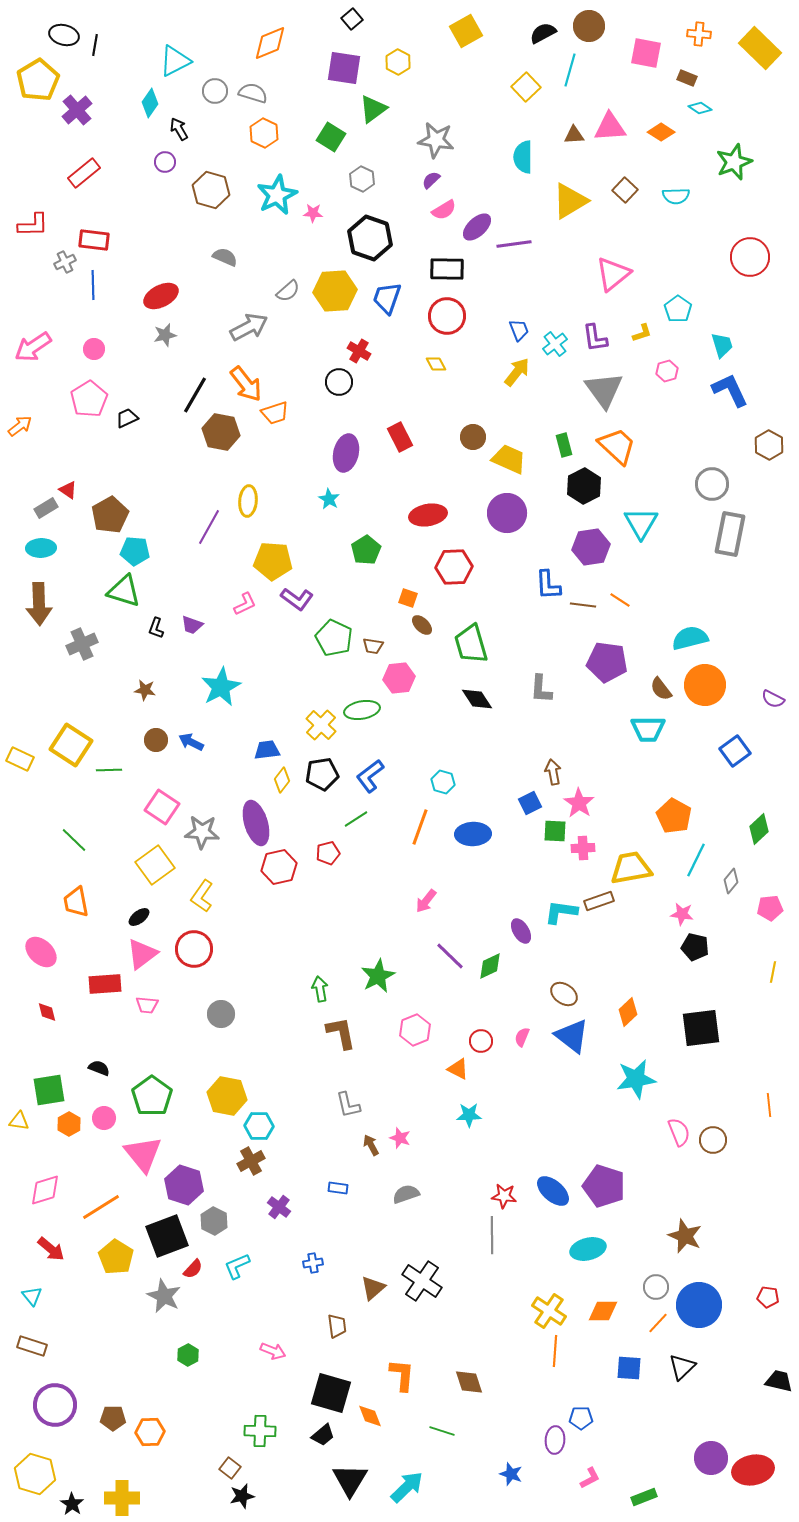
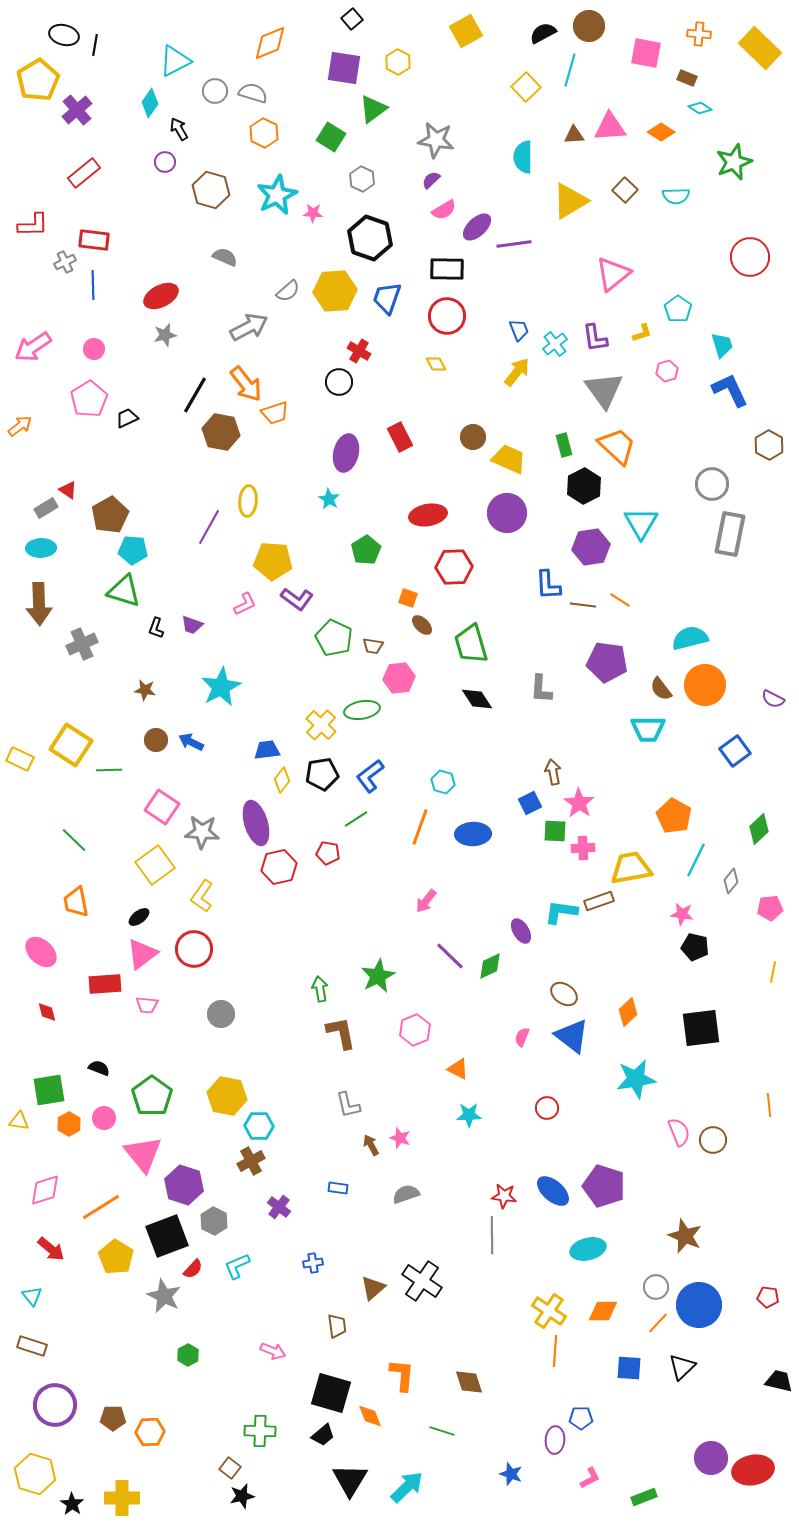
cyan pentagon at (135, 551): moved 2 px left, 1 px up
red pentagon at (328, 853): rotated 25 degrees clockwise
red circle at (481, 1041): moved 66 px right, 67 px down
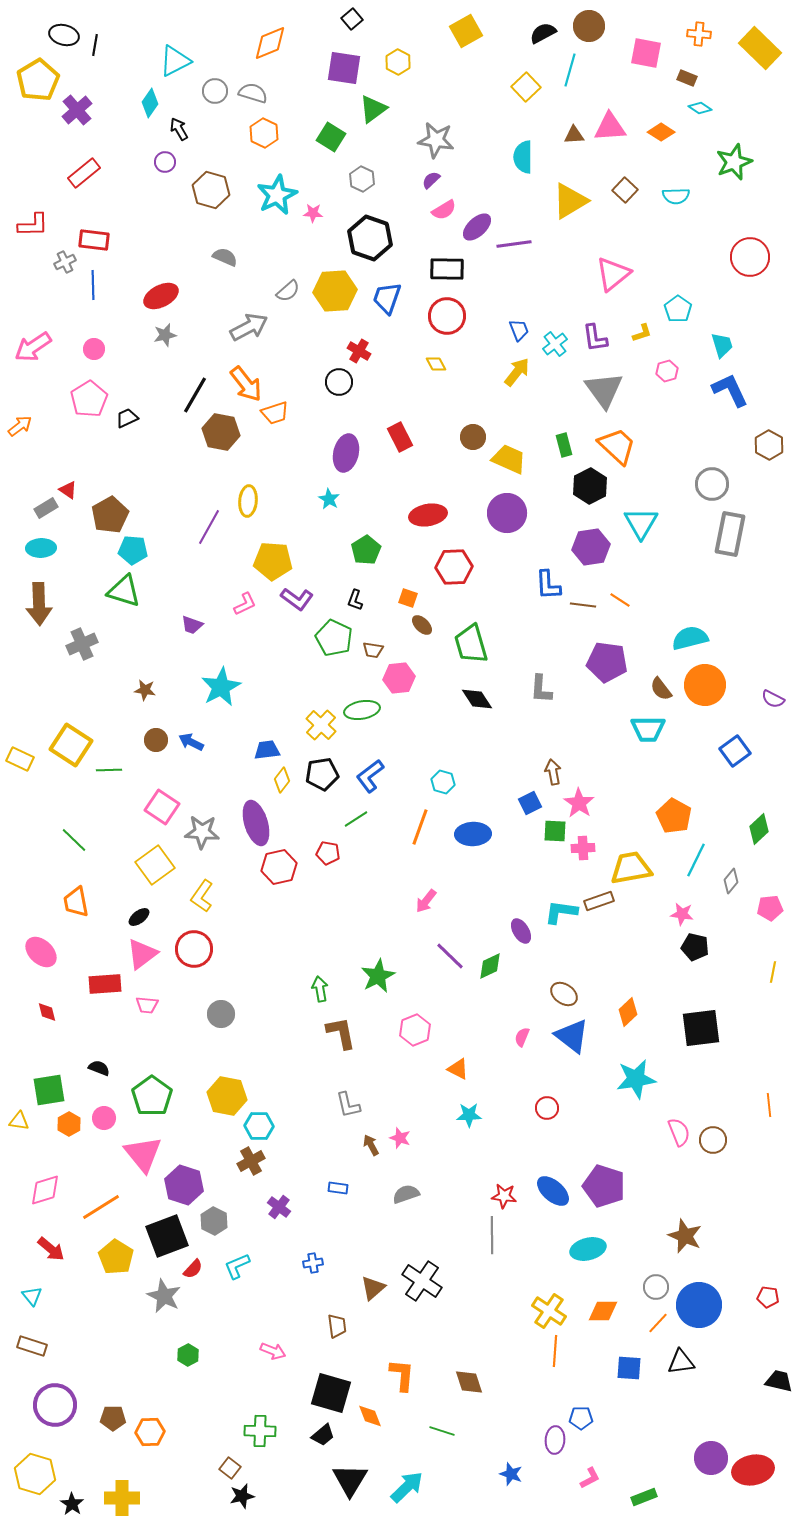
black hexagon at (584, 486): moved 6 px right
black L-shape at (156, 628): moved 199 px right, 28 px up
brown trapezoid at (373, 646): moved 4 px down
black triangle at (682, 1367): moved 1 px left, 5 px up; rotated 36 degrees clockwise
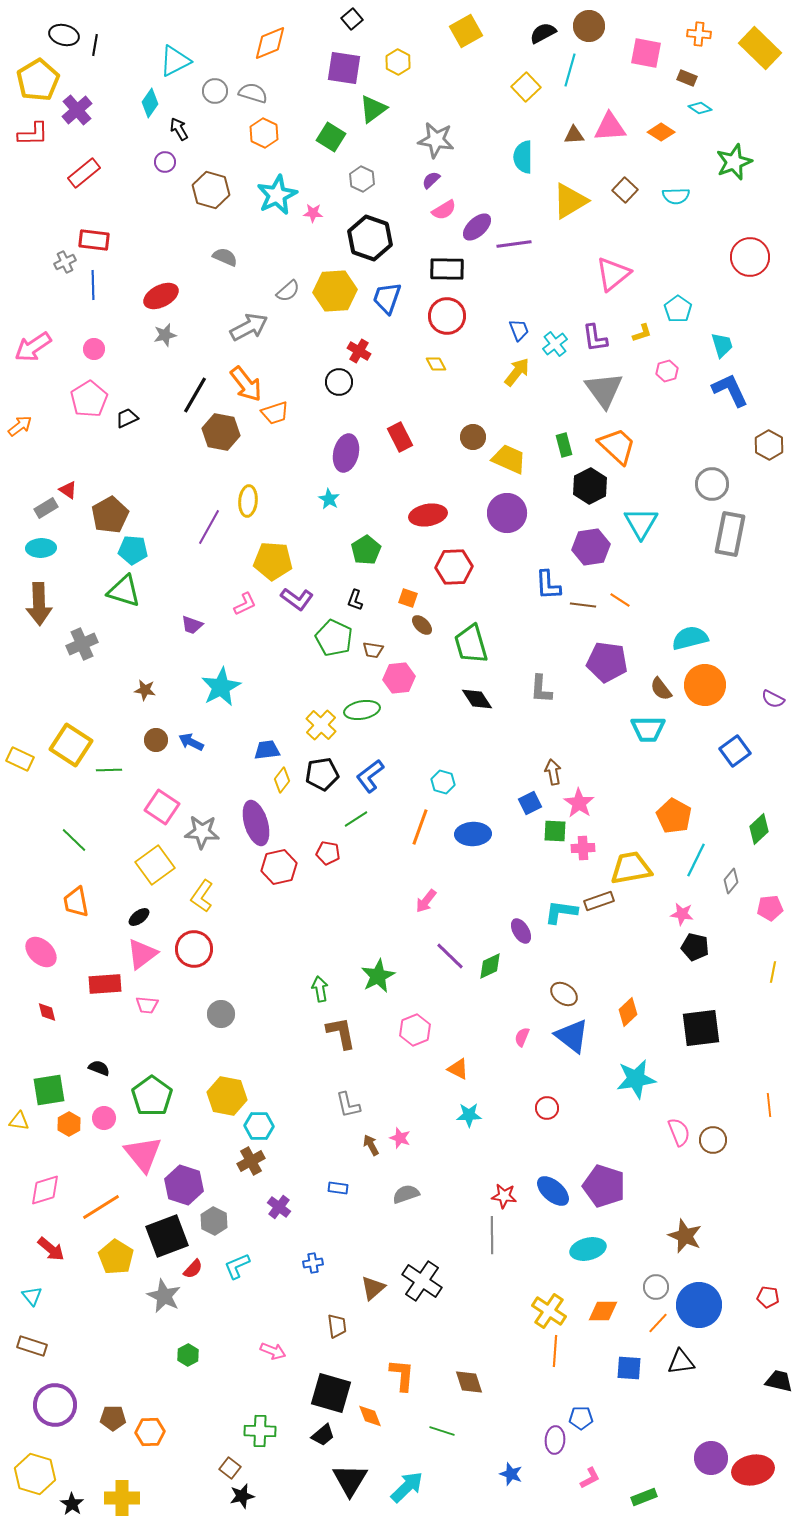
red L-shape at (33, 225): moved 91 px up
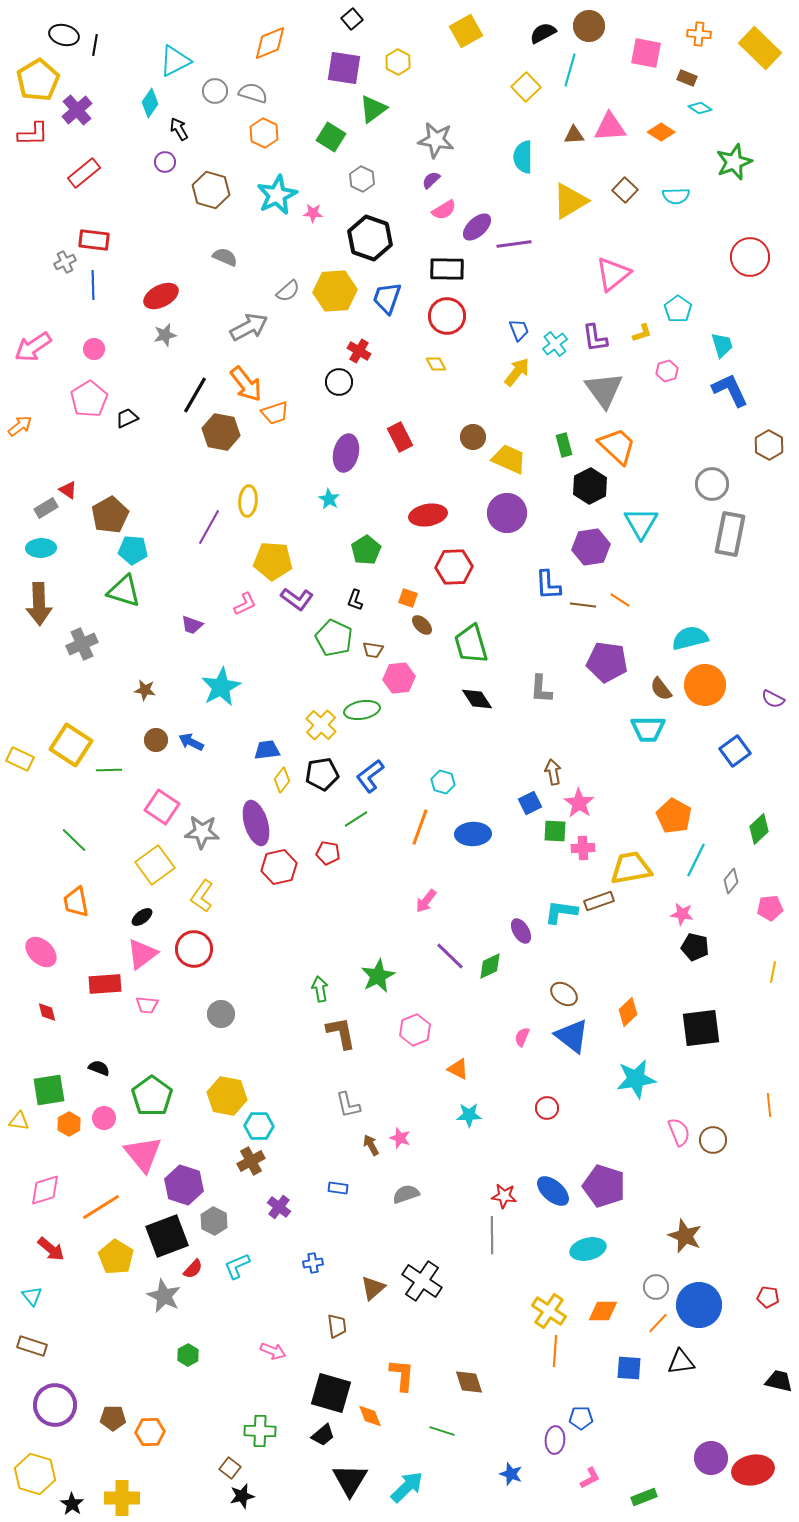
black ellipse at (139, 917): moved 3 px right
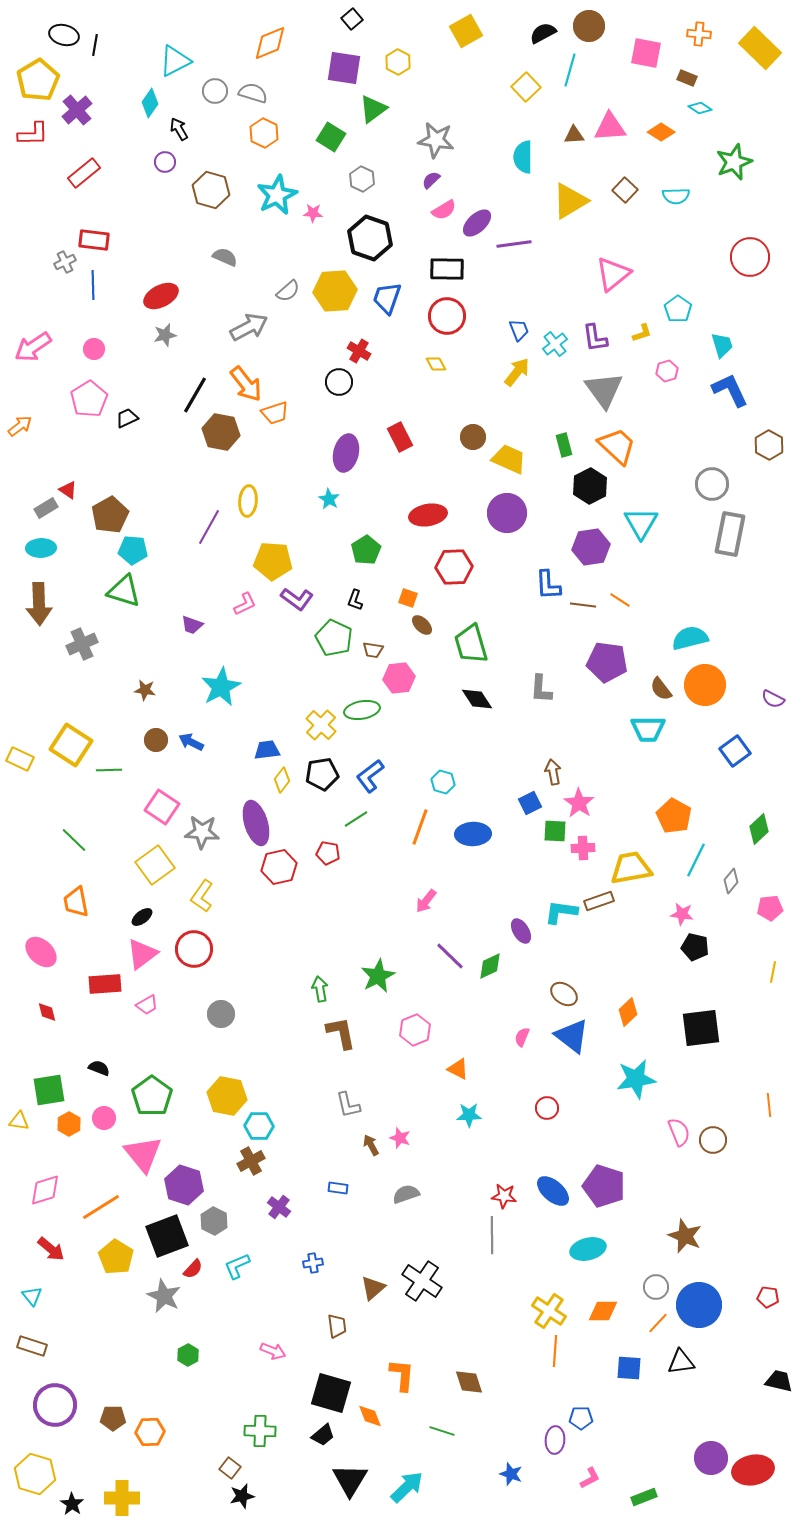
purple ellipse at (477, 227): moved 4 px up
pink trapezoid at (147, 1005): rotated 35 degrees counterclockwise
